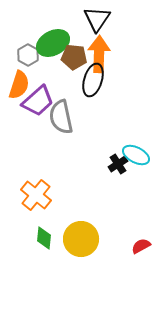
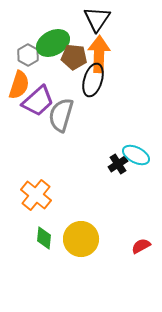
gray semicircle: moved 2 px up; rotated 28 degrees clockwise
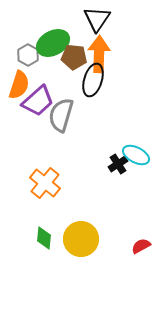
orange cross: moved 9 px right, 12 px up
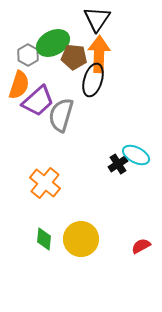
green diamond: moved 1 px down
